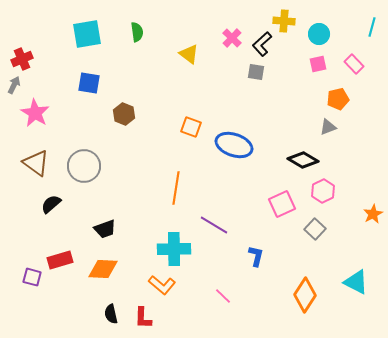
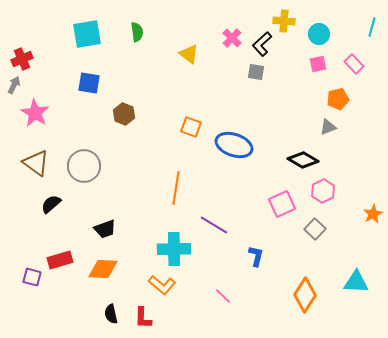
cyan triangle at (356, 282): rotated 24 degrees counterclockwise
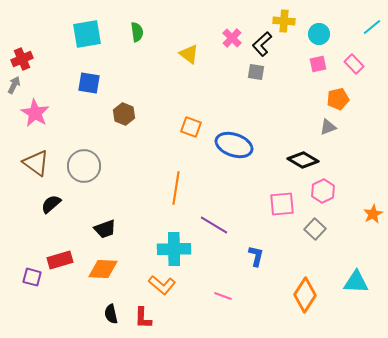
cyan line at (372, 27): rotated 36 degrees clockwise
pink square at (282, 204): rotated 20 degrees clockwise
pink line at (223, 296): rotated 24 degrees counterclockwise
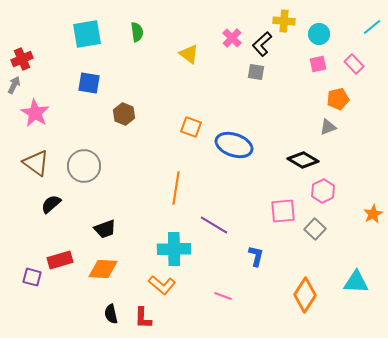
pink square at (282, 204): moved 1 px right, 7 px down
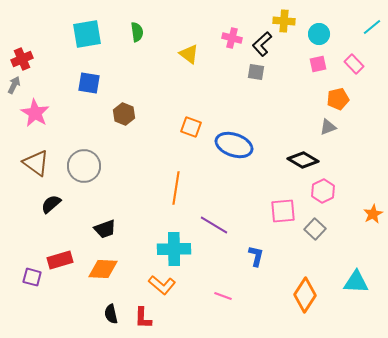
pink cross at (232, 38): rotated 30 degrees counterclockwise
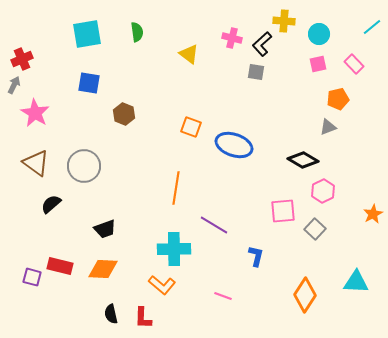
red rectangle at (60, 260): moved 6 px down; rotated 30 degrees clockwise
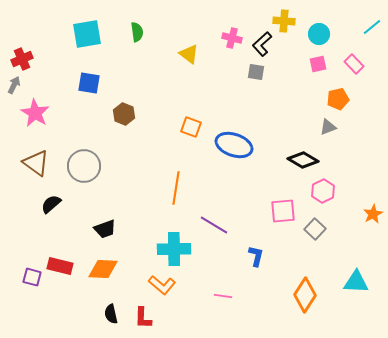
pink line at (223, 296): rotated 12 degrees counterclockwise
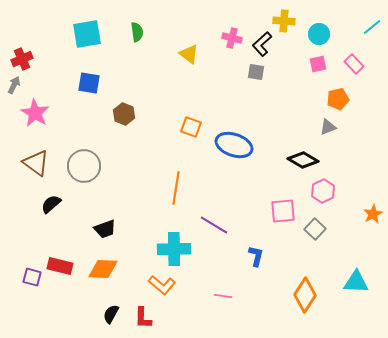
black semicircle at (111, 314): rotated 42 degrees clockwise
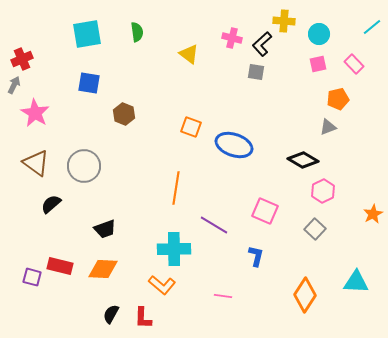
pink square at (283, 211): moved 18 px left; rotated 28 degrees clockwise
